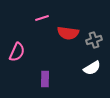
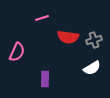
red semicircle: moved 4 px down
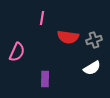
pink line: rotated 64 degrees counterclockwise
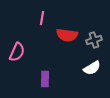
red semicircle: moved 1 px left, 2 px up
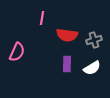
purple rectangle: moved 22 px right, 15 px up
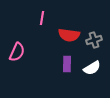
red semicircle: moved 2 px right
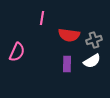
white semicircle: moved 7 px up
